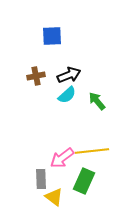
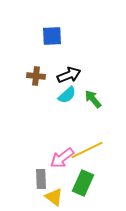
brown cross: rotated 18 degrees clockwise
green arrow: moved 4 px left, 2 px up
yellow line: moved 5 px left, 1 px up; rotated 20 degrees counterclockwise
green rectangle: moved 1 px left, 2 px down
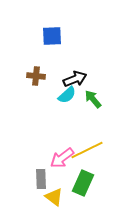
black arrow: moved 6 px right, 4 px down
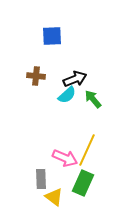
yellow line: rotated 40 degrees counterclockwise
pink arrow: moved 3 px right; rotated 120 degrees counterclockwise
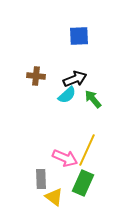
blue square: moved 27 px right
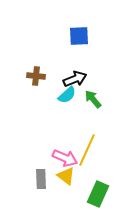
green rectangle: moved 15 px right, 11 px down
yellow triangle: moved 12 px right, 21 px up
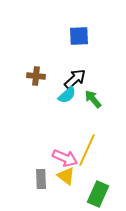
black arrow: rotated 20 degrees counterclockwise
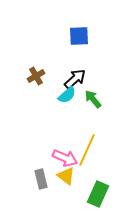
brown cross: rotated 36 degrees counterclockwise
gray rectangle: rotated 12 degrees counterclockwise
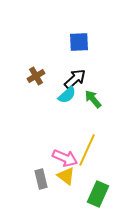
blue square: moved 6 px down
